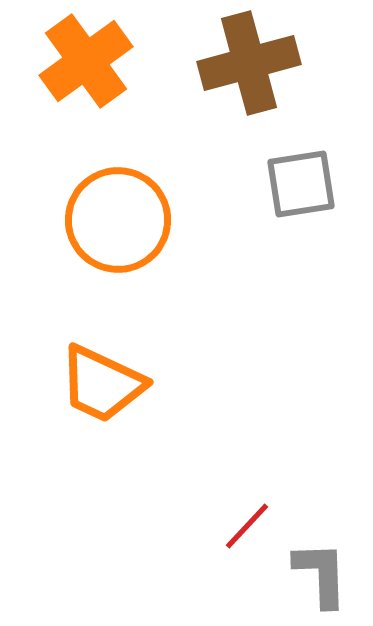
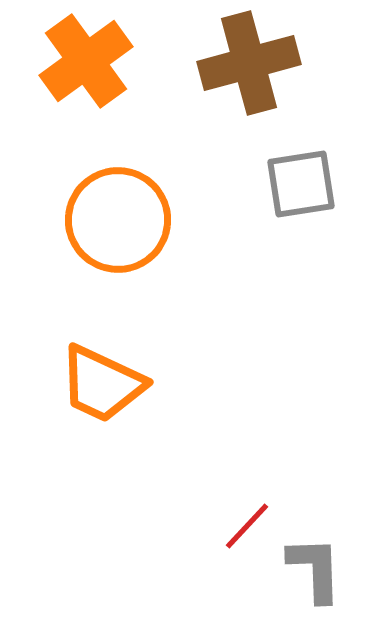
gray L-shape: moved 6 px left, 5 px up
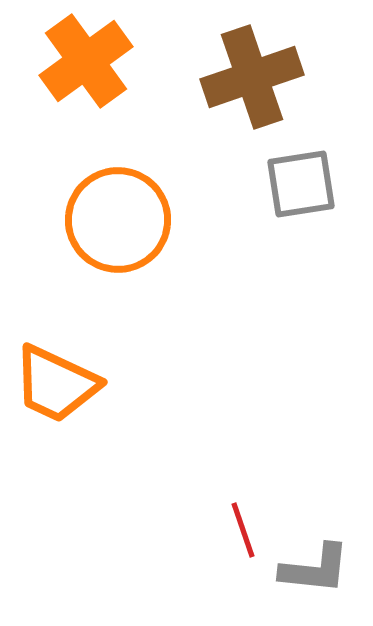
brown cross: moved 3 px right, 14 px down; rotated 4 degrees counterclockwise
orange trapezoid: moved 46 px left
red line: moved 4 px left, 4 px down; rotated 62 degrees counterclockwise
gray L-shape: rotated 98 degrees clockwise
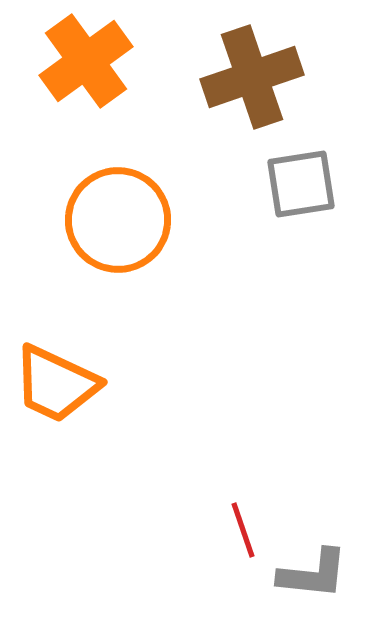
gray L-shape: moved 2 px left, 5 px down
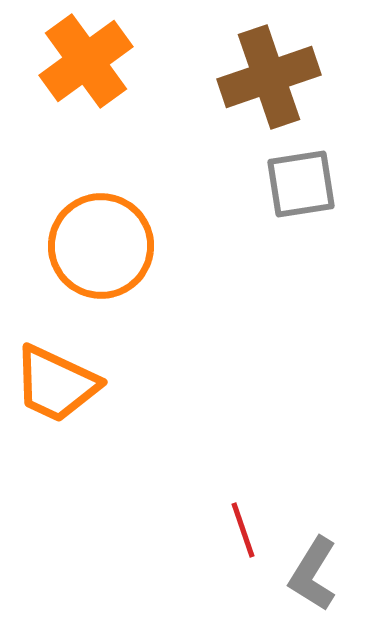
brown cross: moved 17 px right
orange circle: moved 17 px left, 26 px down
gray L-shape: rotated 116 degrees clockwise
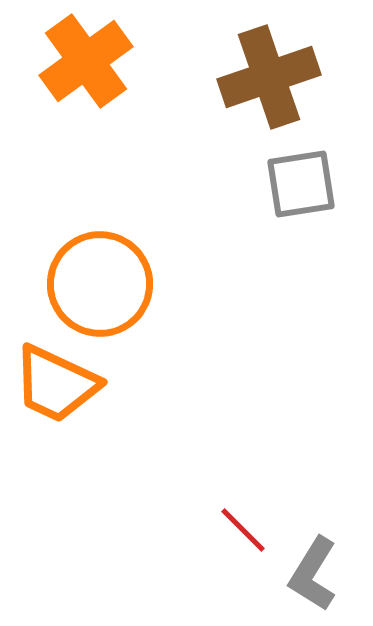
orange circle: moved 1 px left, 38 px down
red line: rotated 26 degrees counterclockwise
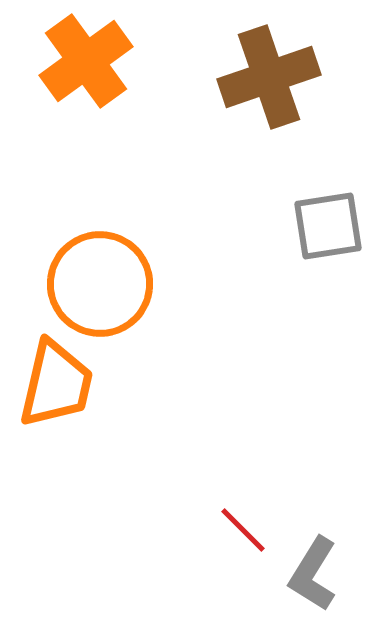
gray square: moved 27 px right, 42 px down
orange trapezoid: rotated 102 degrees counterclockwise
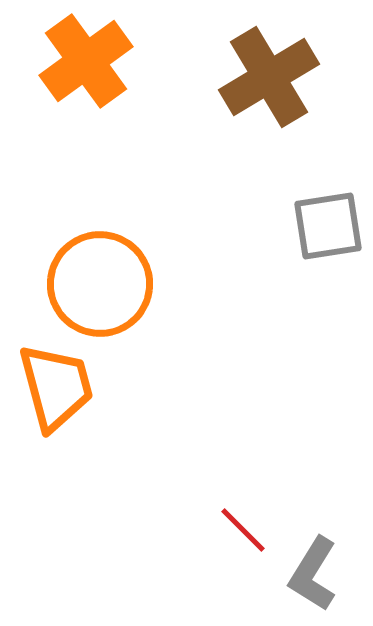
brown cross: rotated 12 degrees counterclockwise
orange trapezoid: moved 3 px down; rotated 28 degrees counterclockwise
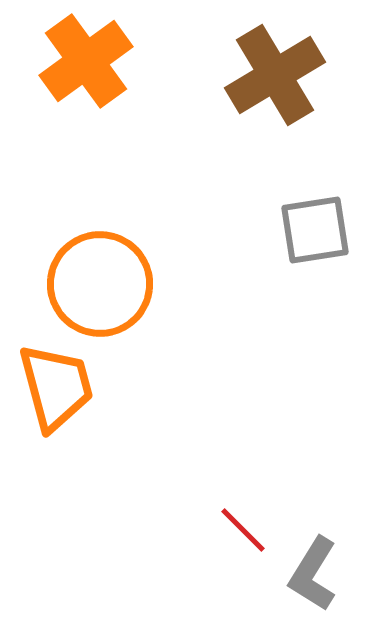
brown cross: moved 6 px right, 2 px up
gray square: moved 13 px left, 4 px down
